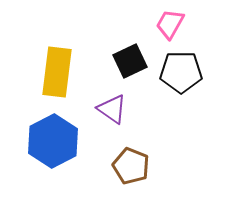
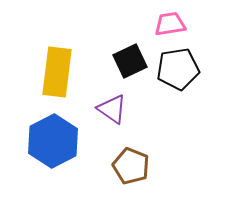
pink trapezoid: rotated 52 degrees clockwise
black pentagon: moved 3 px left, 3 px up; rotated 9 degrees counterclockwise
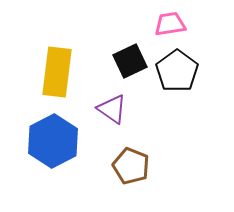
black pentagon: moved 1 px left, 2 px down; rotated 27 degrees counterclockwise
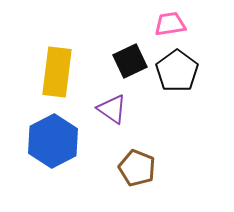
brown pentagon: moved 6 px right, 2 px down
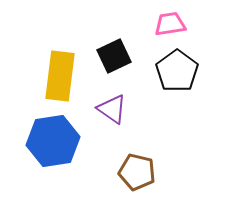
black square: moved 16 px left, 5 px up
yellow rectangle: moved 3 px right, 4 px down
blue hexagon: rotated 18 degrees clockwise
brown pentagon: moved 4 px down; rotated 9 degrees counterclockwise
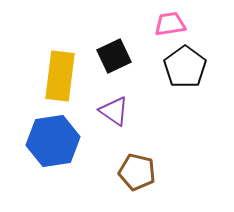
black pentagon: moved 8 px right, 4 px up
purple triangle: moved 2 px right, 2 px down
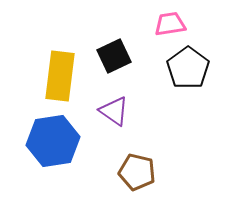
black pentagon: moved 3 px right, 1 px down
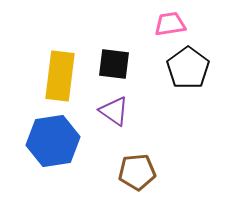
black square: moved 8 px down; rotated 32 degrees clockwise
brown pentagon: rotated 18 degrees counterclockwise
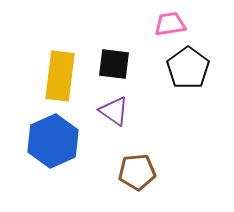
blue hexagon: rotated 15 degrees counterclockwise
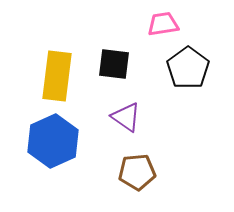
pink trapezoid: moved 7 px left
yellow rectangle: moved 3 px left
purple triangle: moved 12 px right, 6 px down
